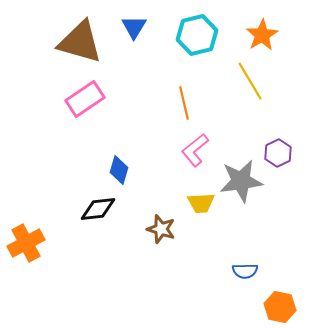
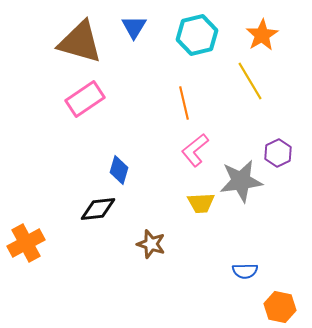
brown star: moved 10 px left, 15 px down
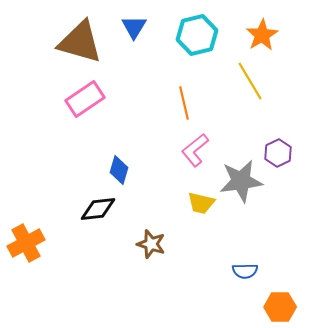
yellow trapezoid: rotated 16 degrees clockwise
orange hexagon: rotated 12 degrees counterclockwise
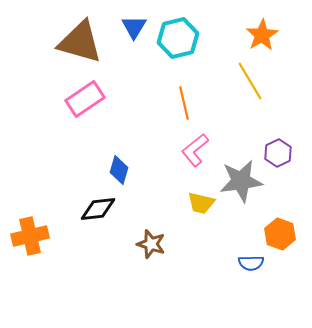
cyan hexagon: moved 19 px left, 3 px down
orange cross: moved 4 px right, 7 px up; rotated 15 degrees clockwise
blue semicircle: moved 6 px right, 8 px up
orange hexagon: moved 73 px up; rotated 20 degrees clockwise
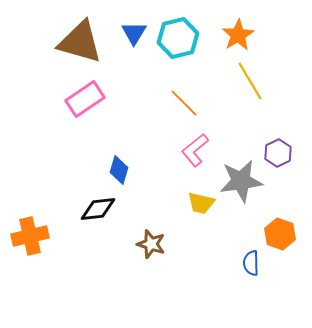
blue triangle: moved 6 px down
orange star: moved 24 px left
orange line: rotated 32 degrees counterclockwise
blue semicircle: rotated 90 degrees clockwise
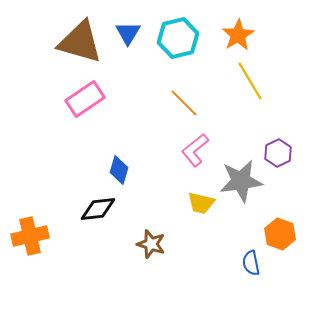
blue triangle: moved 6 px left
blue semicircle: rotated 10 degrees counterclockwise
